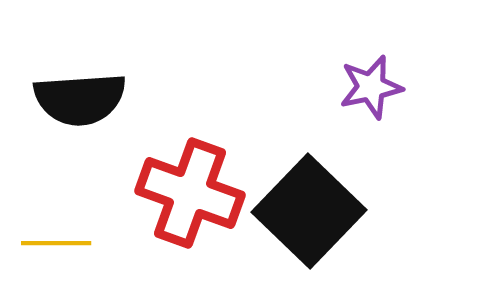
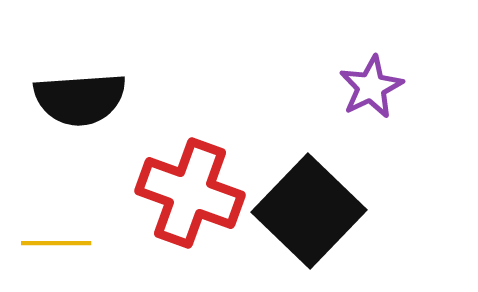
purple star: rotated 14 degrees counterclockwise
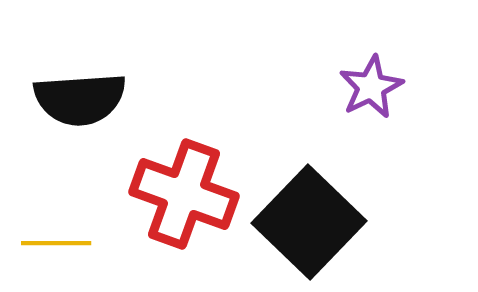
red cross: moved 6 px left, 1 px down
black square: moved 11 px down
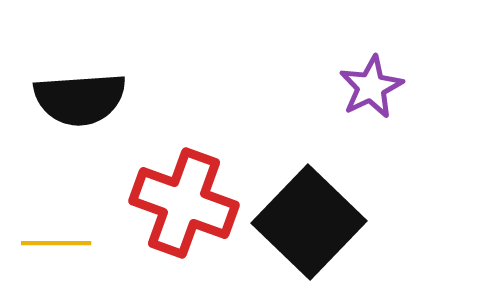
red cross: moved 9 px down
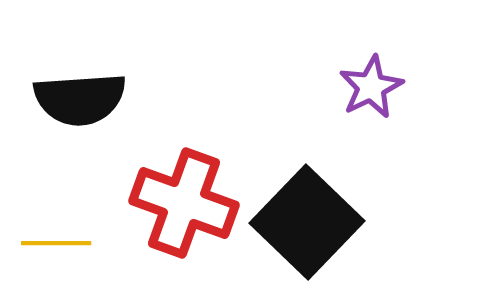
black square: moved 2 px left
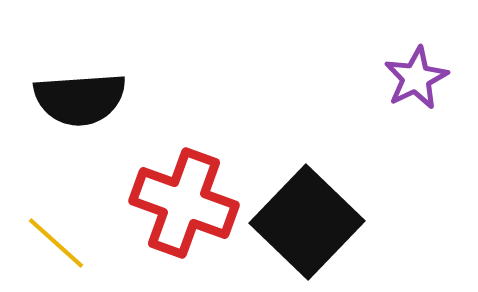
purple star: moved 45 px right, 9 px up
yellow line: rotated 42 degrees clockwise
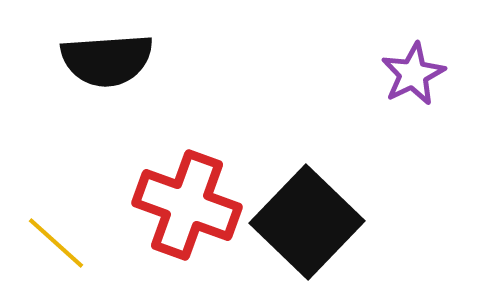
purple star: moved 3 px left, 4 px up
black semicircle: moved 27 px right, 39 px up
red cross: moved 3 px right, 2 px down
